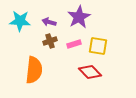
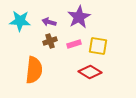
red diamond: rotated 15 degrees counterclockwise
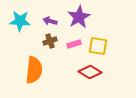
purple arrow: moved 1 px right, 1 px up
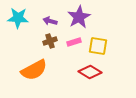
cyan star: moved 2 px left, 3 px up
pink rectangle: moved 2 px up
orange semicircle: rotated 56 degrees clockwise
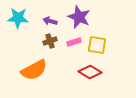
purple star: rotated 20 degrees counterclockwise
yellow square: moved 1 px left, 1 px up
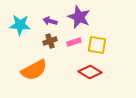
cyan star: moved 2 px right, 7 px down
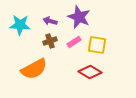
pink rectangle: rotated 16 degrees counterclockwise
orange semicircle: moved 1 px up
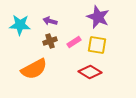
purple star: moved 19 px right
